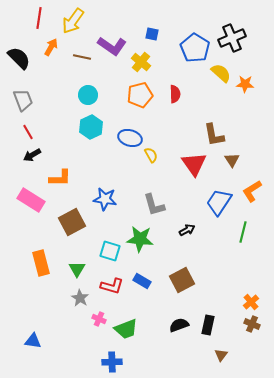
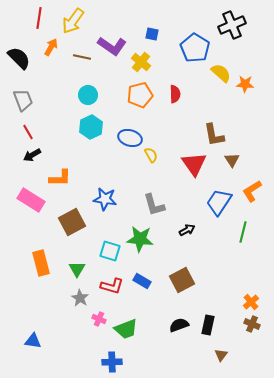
black cross at (232, 38): moved 13 px up
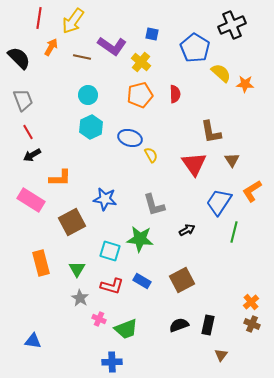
brown L-shape at (214, 135): moved 3 px left, 3 px up
green line at (243, 232): moved 9 px left
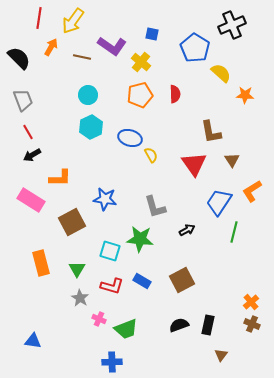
orange star at (245, 84): moved 11 px down
gray L-shape at (154, 205): moved 1 px right, 2 px down
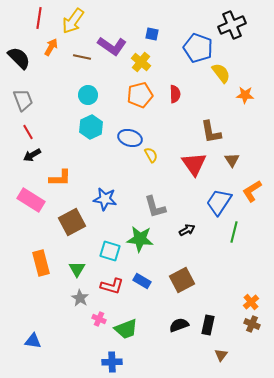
blue pentagon at (195, 48): moved 3 px right; rotated 12 degrees counterclockwise
yellow semicircle at (221, 73): rotated 10 degrees clockwise
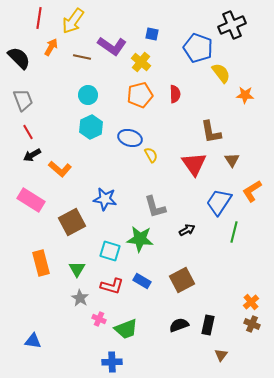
orange L-shape at (60, 178): moved 9 px up; rotated 40 degrees clockwise
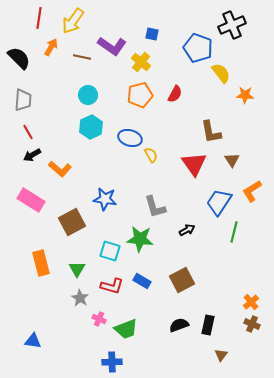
red semicircle at (175, 94): rotated 30 degrees clockwise
gray trapezoid at (23, 100): rotated 25 degrees clockwise
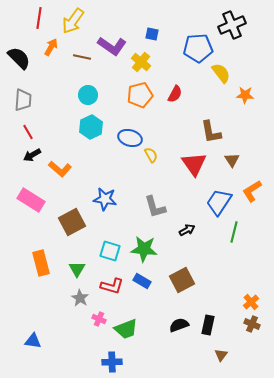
blue pentagon at (198, 48): rotated 24 degrees counterclockwise
green star at (140, 239): moved 4 px right, 10 px down
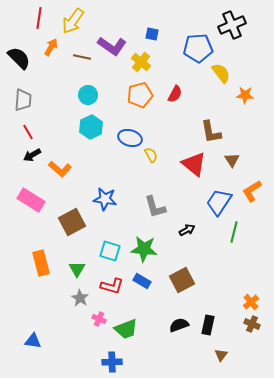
red triangle at (194, 164): rotated 16 degrees counterclockwise
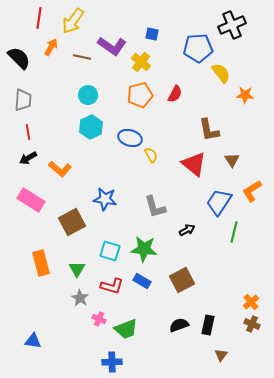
red line at (28, 132): rotated 21 degrees clockwise
brown L-shape at (211, 132): moved 2 px left, 2 px up
black arrow at (32, 155): moved 4 px left, 3 px down
